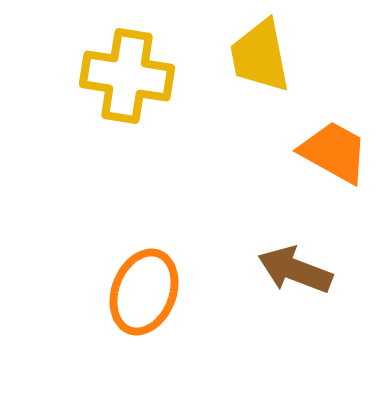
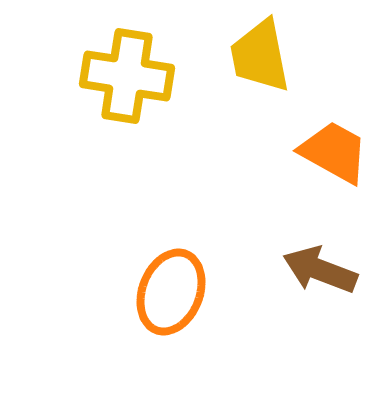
brown arrow: moved 25 px right
orange ellipse: moved 27 px right
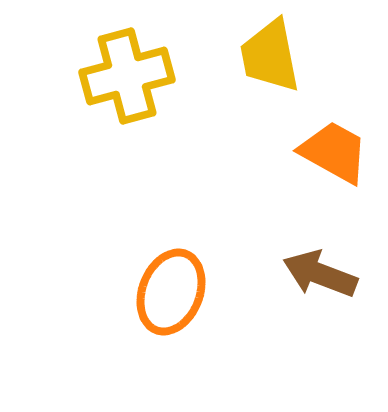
yellow trapezoid: moved 10 px right
yellow cross: rotated 24 degrees counterclockwise
brown arrow: moved 4 px down
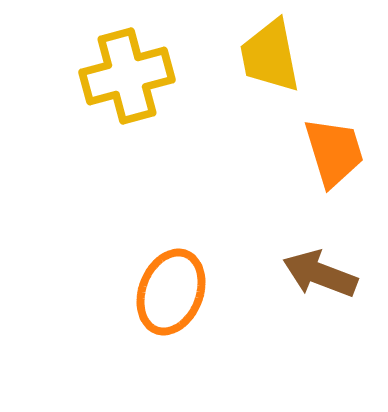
orange trapezoid: rotated 44 degrees clockwise
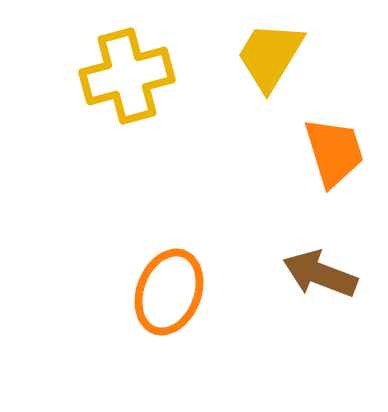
yellow trapezoid: rotated 42 degrees clockwise
orange ellipse: moved 2 px left
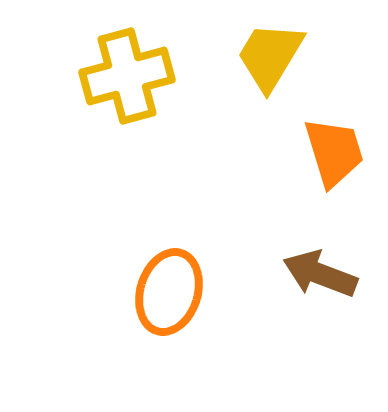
orange ellipse: rotated 4 degrees counterclockwise
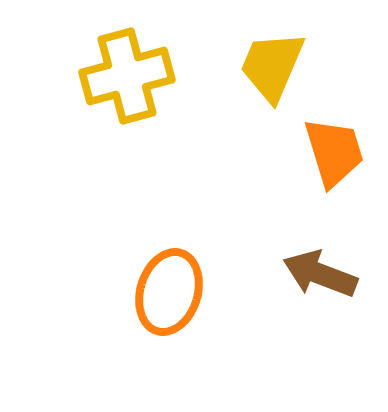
yellow trapezoid: moved 2 px right, 10 px down; rotated 8 degrees counterclockwise
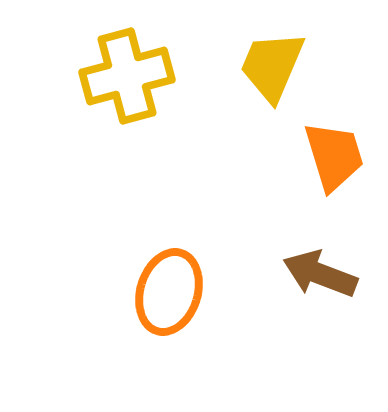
orange trapezoid: moved 4 px down
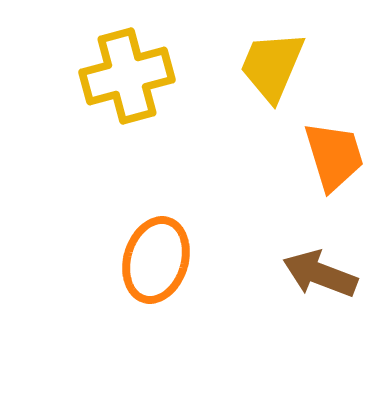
orange ellipse: moved 13 px left, 32 px up
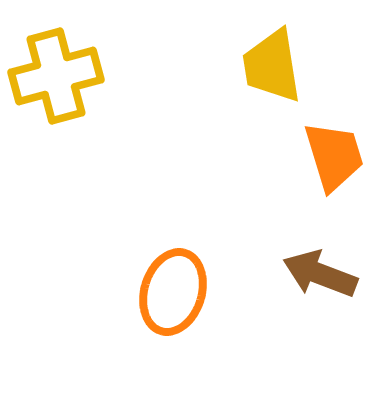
yellow trapezoid: rotated 32 degrees counterclockwise
yellow cross: moved 71 px left
orange ellipse: moved 17 px right, 32 px down
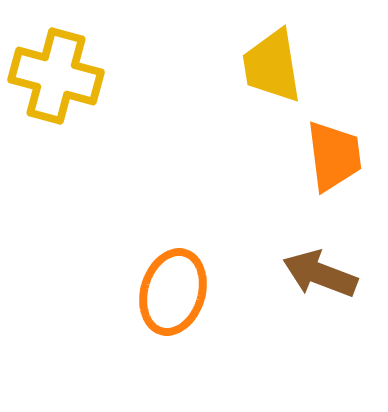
yellow cross: rotated 30 degrees clockwise
orange trapezoid: rotated 10 degrees clockwise
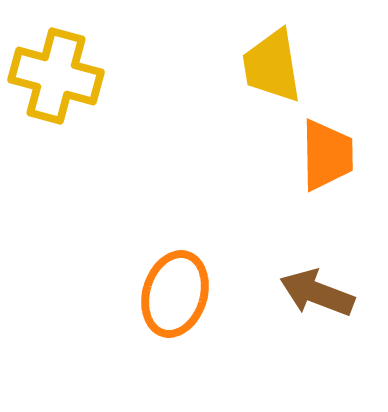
orange trapezoid: moved 7 px left, 1 px up; rotated 6 degrees clockwise
brown arrow: moved 3 px left, 19 px down
orange ellipse: moved 2 px right, 2 px down
